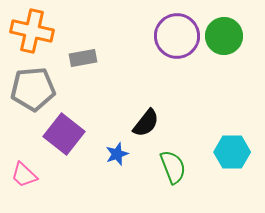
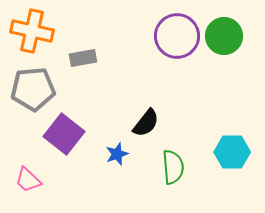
green semicircle: rotated 16 degrees clockwise
pink trapezoid: moved 4 px right, 5 px down
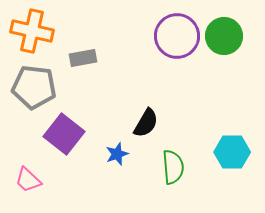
gray pentagon: moved 1 px right, 2 px up; rotated 12 degrees clockwise
black semicircle: rotated 8 degrees counterclockwise
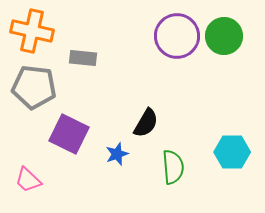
gray rectangle: rotated 16 degrees clockwise
purple square: moved 5 px right; rotated 12 degrees counterclockwise
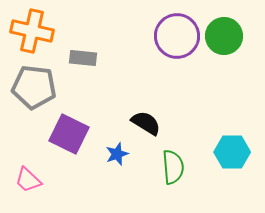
black semicircle: rotated 88 degrees counterclockwise
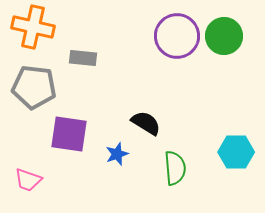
orange cross: moved 1 px right, 4 px up
purple square: rotated 18 degrees counterclockwise
cyan hexagon: moved 4 px right
green semicircle: moved 2 px right, 1 px down
pink trapezoid: rotated 24 degrees counterclockwise
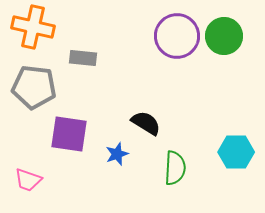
green semicircle: rotated 8 degrees clockwise
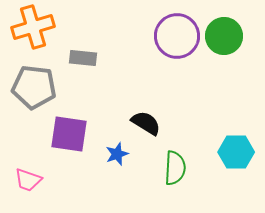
orange cross: rotated 30 degrees counterclockwise
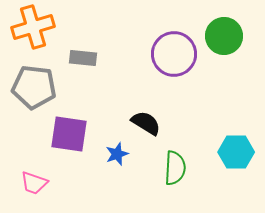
purple circle: moved 3 px left, 18 px down
pink trapezoid: moved 6 px right, 3 px down
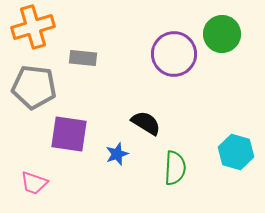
green circle: moved 2 px left, 2 px up
cyan hexagon: rotated 16 degrees clockwise
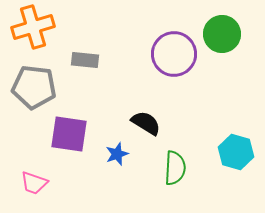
gray rectangle: moved 2 px right, 2 px down
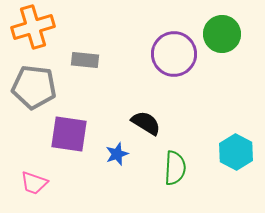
cyan hexagon: rotated 12 degrees clockwise
